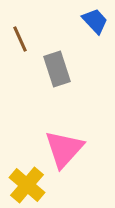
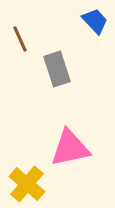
pink triangle: moved 6 px right, 1 px up; rotated 36 degrees clockwise
yellow cross: moved 1 px up
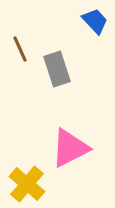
brown line: moved 10 px down
pink triangle: rotated 15 degrees counterclockwise
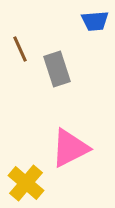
blue trapezoid: rotated 128 degrees clockwise
yellow cross: moved 1 px left, 1 px up
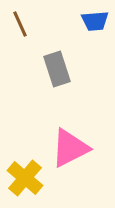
brown line: moved 25 px up
yellow cross: moved 1 px left, 5 px up
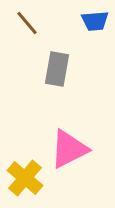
brown line: moved 7 px right, 1 px up; rotated 16 degrees counterclockwise
gray rectangle: rotated 28 degrees clockwise
pink triangle: moved 1 px left, 1 px down
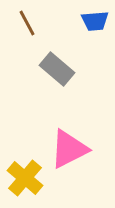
brown line: rotated 12 degrees clockwise
gray rectangle: rotated 60 degrees counterclockwise
